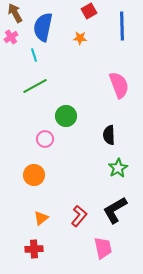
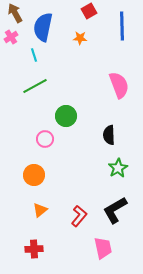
orange triangle: moved 1 px left, 8 px up
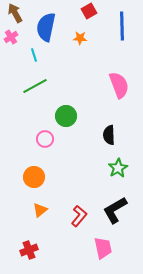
blue semicircle: moved 3 px right
orange circle: moved 2 px down
red cross: moved 5 px left, 1 px down; rotated 18 degrees counterclockwise
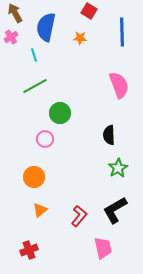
red square: rotated 28 degrees counterclockwise
blue line: moved 6 px down
green circle: moved 6 px left, 3 px up
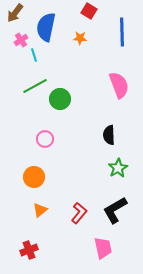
brown arrow: rotated 114 degrees counterclockwise
pink cross: moved 10 px right, 3 px down
green circle: moved 14 px up
red L-shape: moved 3 px up
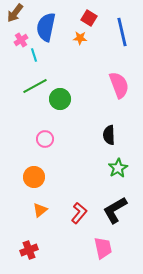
red square: moved 7 px down
blue line: rotated 12 degrees counterclockwise
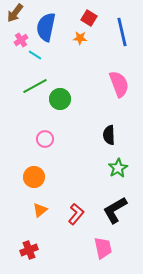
cyan line: moved 1 px right; rotated 40 degrees counterclockwise
pink semicircle: moved 1 px up
red L-shape: moved 3 px left, 1 px down
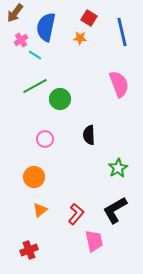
black semicircle: moved 20 px left
pink trapezoid: moved 9 px left, 7 px up
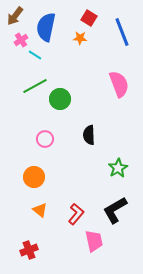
brown arrow: moved 3 px down
blue line: rotated 8 degrees counterclockwise
orange triangle: rotated 42 degrees counterclockwise
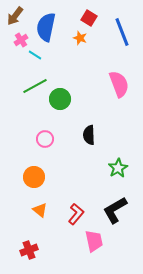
orange star: rotated 16 degrees clockwise
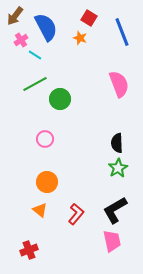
blue semicircle: rotated 140 degrees clockwise
green line: moved 2 px up
black semicircle: moved 28 px right, 8 px down
orange circle: moved 13 px right, 5 px down
pink trapezoid: moved 18 px right
